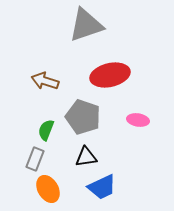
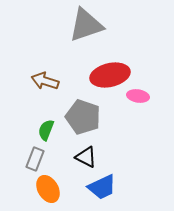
pink ellipse: moved 24 px up
black triangle: rotated 35 degrees clockwise
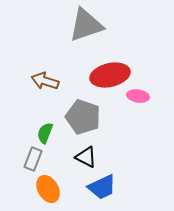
green semicircle: moved 1 px left, 3 px down
gray rectangle: moved 2 px left
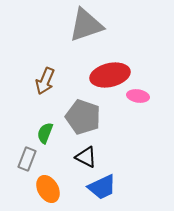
brown arrow: rotated 84 degrees counterclockwise
gray rectangle: moved 6 px left
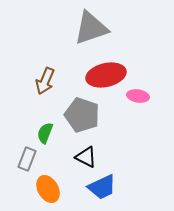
gray triangle: moved 5 px right, 3 px down
red ellipse: moved 4 px left
gray pentagon: moved 1 px left, 2 px up
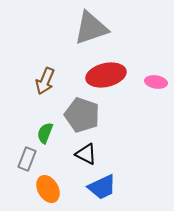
pink ellipse: moved 18 px right, 14 px up
black triangle: moved 3 px up
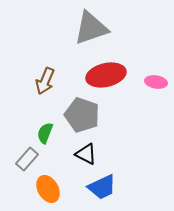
gray rectangle: rotated 20 degrees clockwise
